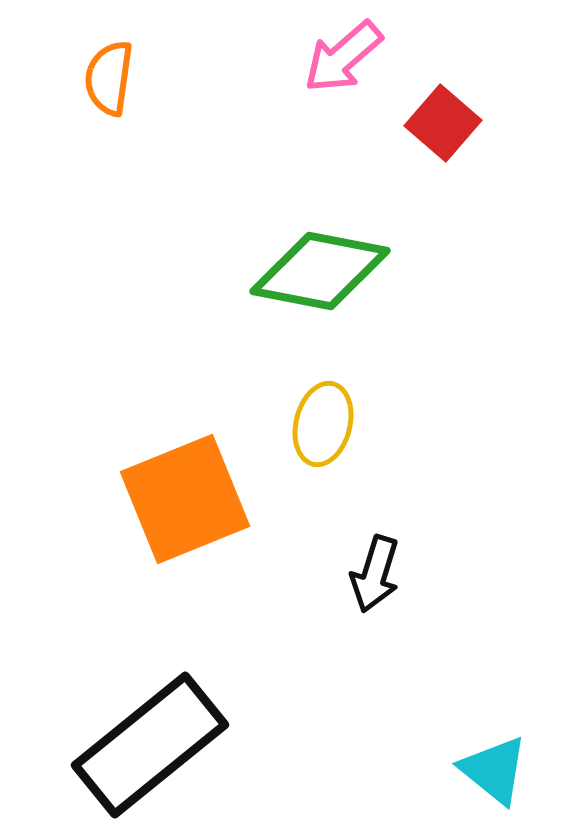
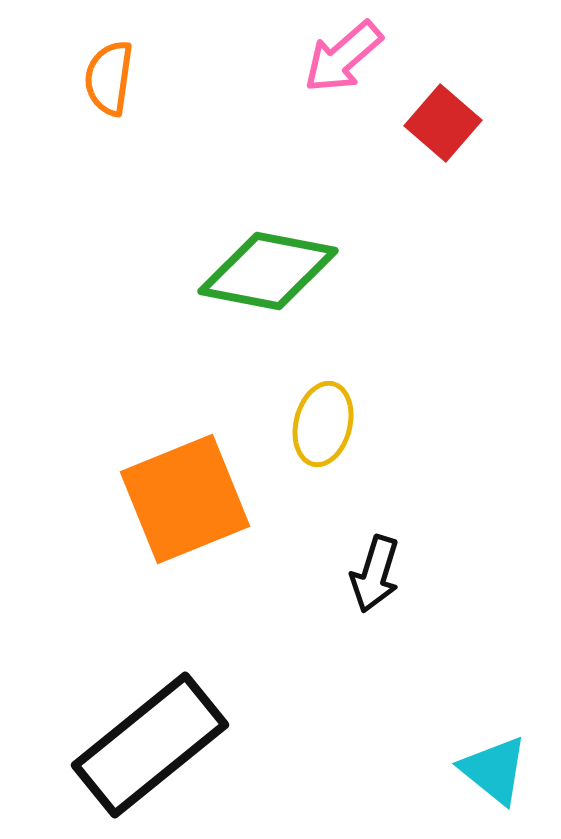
green diamond: moved 52 px left
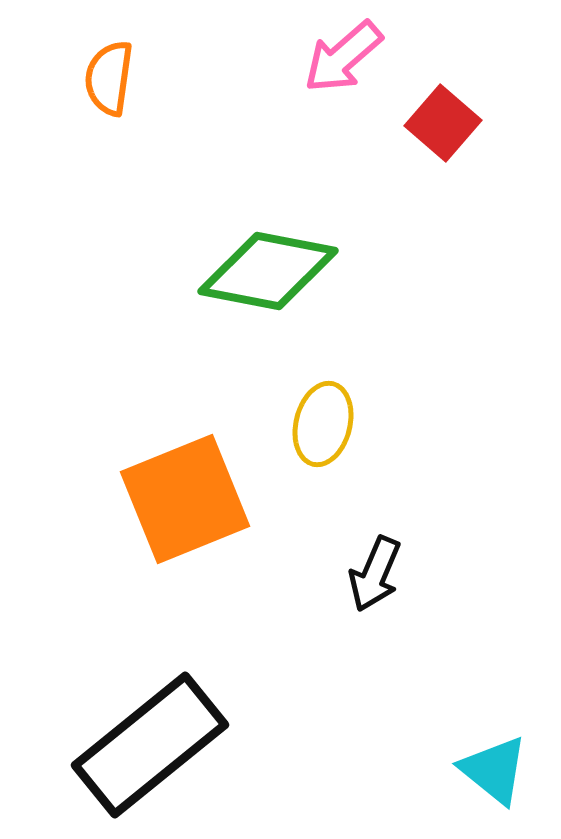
black arrow: rotated 6 degrees clockwise
